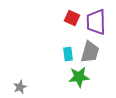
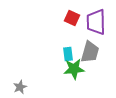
green star: moved 5 px left, 8 px up
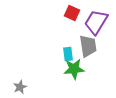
red square: moved 5 px up
purple trapezoid: rotated 32 degrees clockwise
gray trapezoid: moved 2 px left, 6 px up; rotated 25 degrees counterclockwise
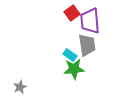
red square: rotated 28 degrees clockwise
purple trapezoid: moved 6 px left, 1 px up; rotated 36 degrees counterclockwise
gray trapezoid: moved 1 px left, 1 px up
cyan rectangle: moved 2 px right, 1 px down; rotated 48 degrees counterclockwise
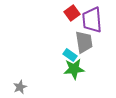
purple trapezoid: moved 2 px right, 1 px up
gray trapezoid: moved 3 px left, 3 px up
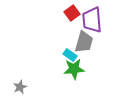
gray trapezoid: rotated 25 degrees clockwise
